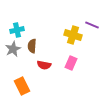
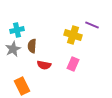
pink rectangle: moved 2 px right, 1 px down
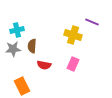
purple line: moved 3 px up
gray star: rotated 21 degrees clockwise
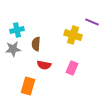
brown semicircle: moved 4 px right, 2 px up
pink rectangle: moved 1 px left, 4 px down
orange rectangle: moved 6 px right; rotated 42 degrees clockwise
